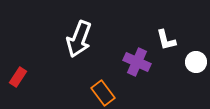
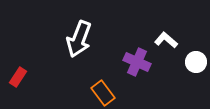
white L-shape: rotated 145 degrees clockwise
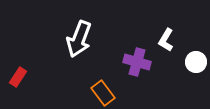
white L-shape: rotated 100 degrees counterclockwise
purple cross: rotated 8 degrees counterclockwise
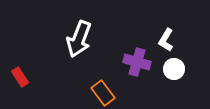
white circle: moved 22 px left, 7 px down
red rectangle: moved 2 px right; rotated 66 degrees counterclockwise
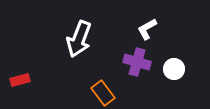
white L-shape: moved 19 px left, 11 px up; rotated 30 degrees clockwise
red rectangle: moved 3 px down; rotated 72 degrees counterclockwise
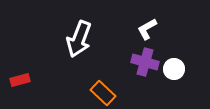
purple cross: moved 8 px right
orange rectangle: rotated 10 degrees counterclockwise
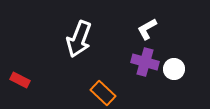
red rectangle: rotated 42 degrees clockwise
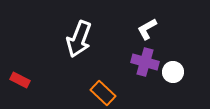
white circle: moved 1 px left, 3 px down
